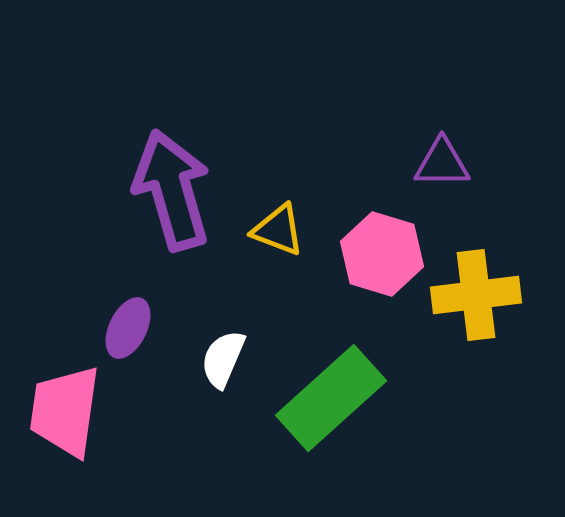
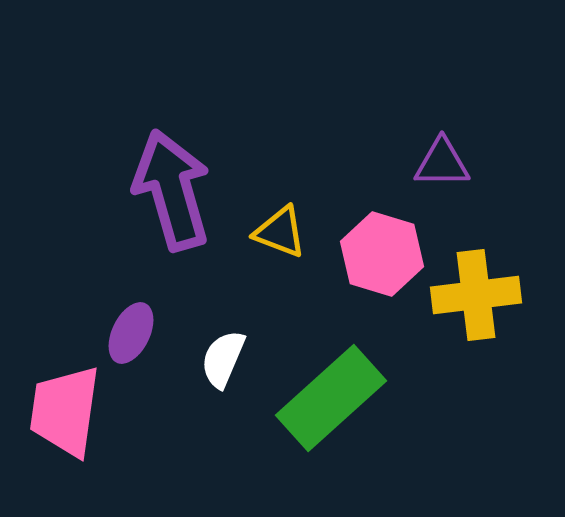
yellow triangle: moved 2 px right, 2 px down
purple ellipse: moved 3 px right, 5 px down
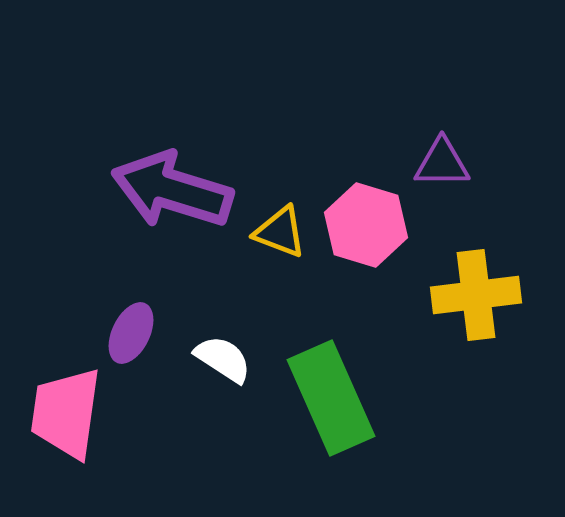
purple arrow: rotated 57 degrees counterclockwise
pink hexagon: moved 16 px left, 29 px up
white semicircle: rotated 100 degrees clockwise
green rectangle: rotated 72 degrees counterclockwise
pink trapezoid: moved 1 px right, 2 px down
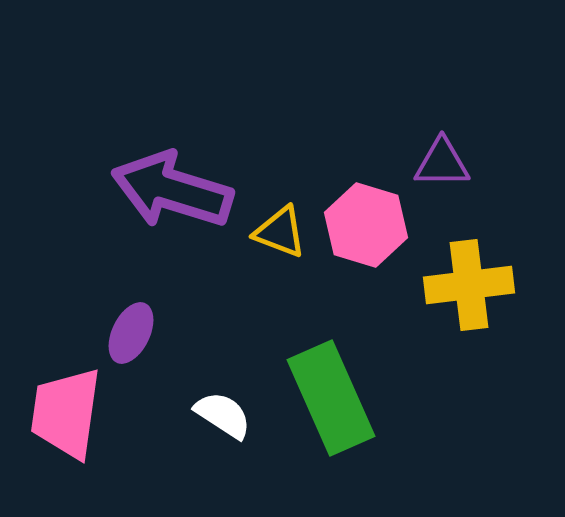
yellow cross: moved 7 px left, 10 px up
white semicircle: moved 56 px down
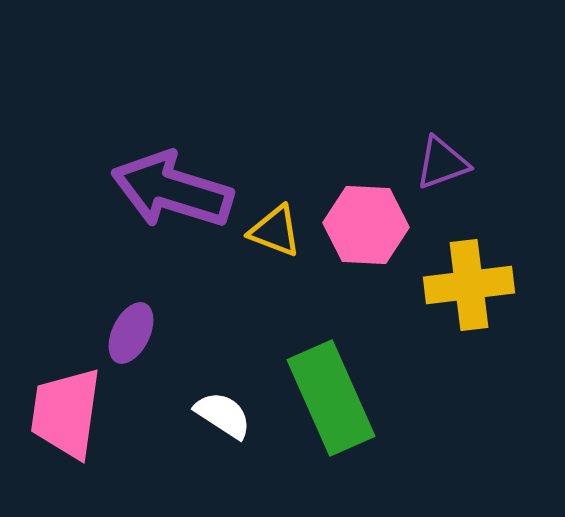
purple triangle: rotated 20 degrees counterclockwise
pink hexagon: rotated 14 degrees counterclockwise
yellow triangle: moved 5 px left, 1 px up
